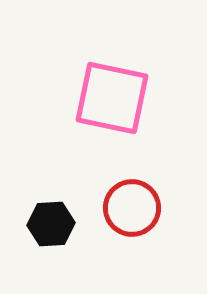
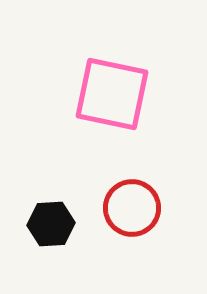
pink square: moved 4 px up
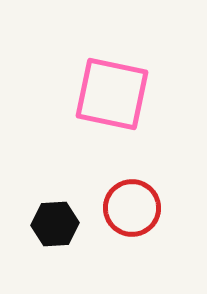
black hexagon: moved 4 px right
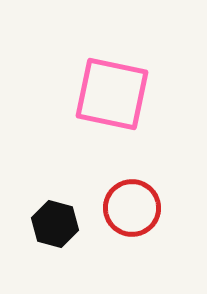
black hexagon: rotated 18 degrees clockwise
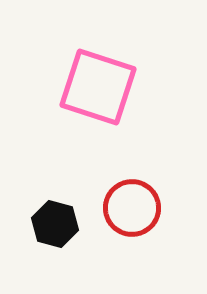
pink square: moved 14 px left, 7 px up; rotated 6 degrees clockwise
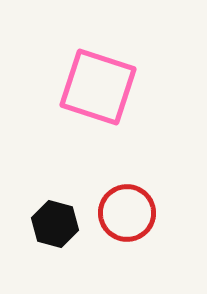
red circle: moved 5 px left, 5 px down
